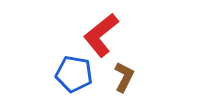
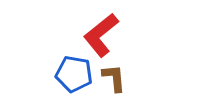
brown L-shape: moved 10 px left, 1 px down; rotated 32 degrees counterclockwise
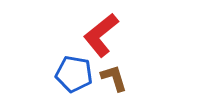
brown L-shape: rotated 12 degrees counterclockwise
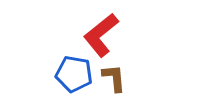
brown L-shape: rotated 12 degrees clockwise
